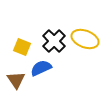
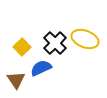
black cross: moved 1 px right, 2 px down
yellow square: rotated 24 degrees clockwise
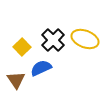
black cross: moved 2 px left, 3 px up
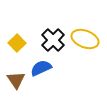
yellow square: moved 5 px left, 4 px up
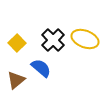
blue semicircle: rotated 65 degrees clockwise
brown triangle: rotated 24 degrees clockwise
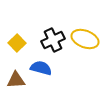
black cross: rotated 20 degrees clockwise
blue semicircle: rotated 25 degrees counterclockwise
brown triangle: rotated 36 degrees clockwise
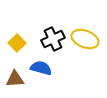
black cross: moved 1 px up
brown triangle: moved 1 px left, 1 px up
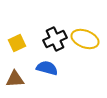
black cross: moved 2 px right
yellow square: rotated 18 degrees clockwise
blue semicircle: moved 6 px right
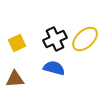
yellow ellipse: rotated 64 degrees counterclockwise
blue semicircle: moved 7 px right
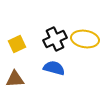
yellow ellipse: rotated 52 degrees clockwise
yellow square: moved 1 px down
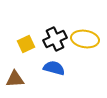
yellow square: moved 9 px right
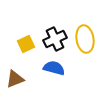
yellow ellipse: rotated 72 degrees clockwise
brown triangle: rotated 18 degrees counterclockwise
